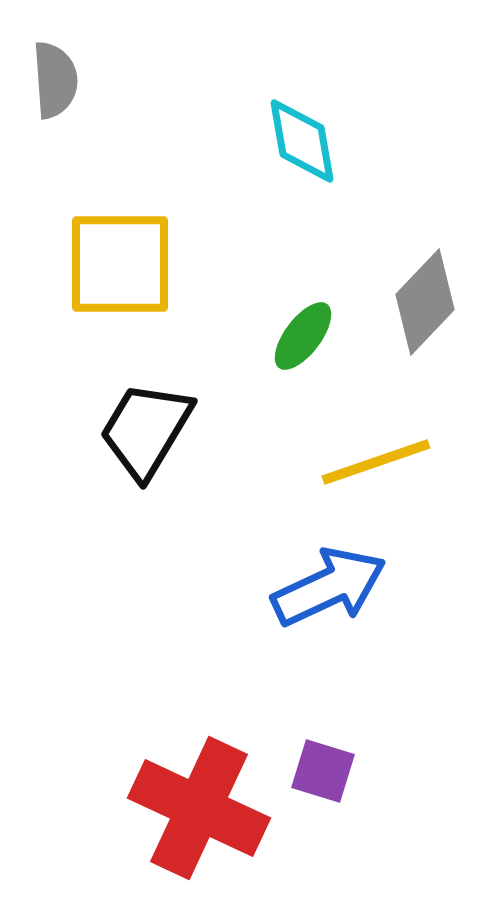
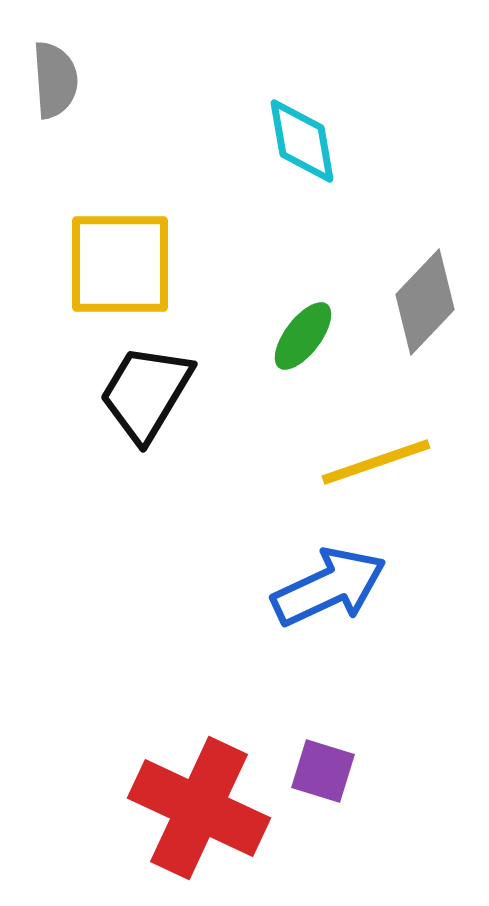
black trapezoid: moved 37 px up
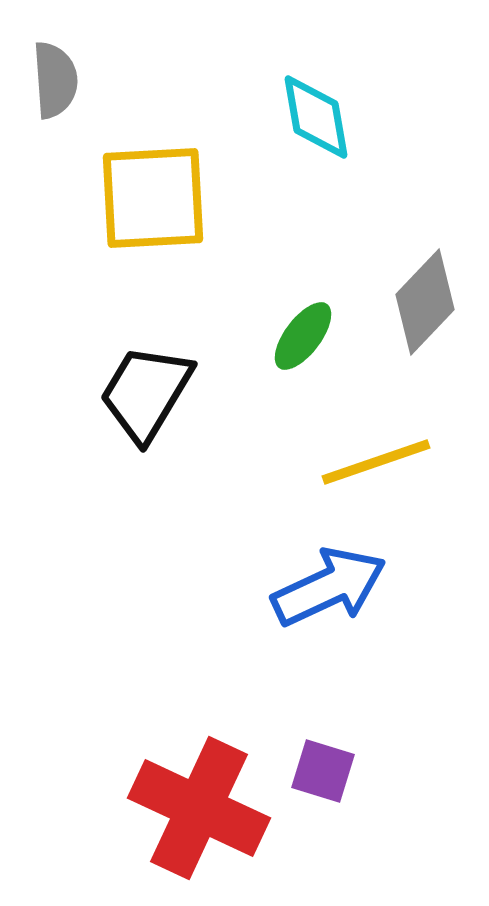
cyan diamond: moved 14 px right, 24 px up
yellow square: moved 33 px right, 66 px up; rotated 3 degrees counterclockwise
